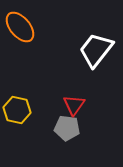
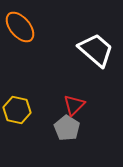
white trapezoid: rotated 93 degrees clockwise
red triangle: rotated 10 degrees clockwise
gray pentagon: rotated 25 degrees clockwise
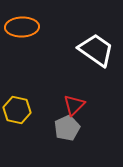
orange ellipse: moved 2 px right; rotated 52 degrees counterclockwise
white trapezoid: rotated 6 degrees counterclockwise
gray pentagon: rotated 15 degrees clockwise
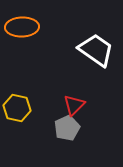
yellow hexagon: moved 2 px up
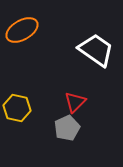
orange ellipse: moved 3 px down; rotated 28 degrees counterclockwise
red triangle: moved 1 px right, 3 px up
